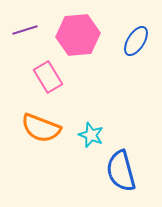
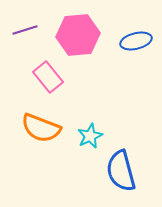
blue ellipse: rotated 44 degrees clockwise
pink rectangle: rotated 8 degrees counterclockwise
cyan star: moved 1 px left, 1 px down; rotated 25 degrees clockwise
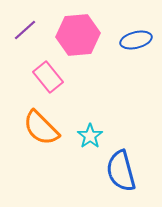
purple line: rotated 25 degrees counterclockwise
blue ellipse: moved 1 px up
orange semicircle: rotated 24 degrees clockwise
cyan star: rotated 10 degrees counterclockwise
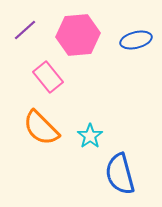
blue semicircle: moved 1 px left, 3 px down
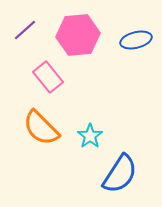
blue semicircle: rotated 132 degrees counterclockwise
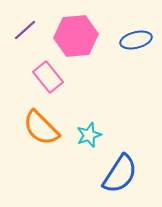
pink hexagon: moved 2 px left, 1 px down
cyan star: moved 1 px left, 1 px up; rotated 15 degrees clockwise
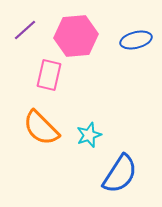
pink rectangle: moved 1 px right, 2 px up; rotated 52 degrees clockwise
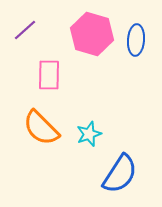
pink hexagon: moved 16 px right, 2 px up; rotated 21 degrees clockwise
blue ellipse: rotated 72 degrees counterclockwise
pink rectangle: rotated 12 degrees counterclockwise
cyan star: moved 1 px up
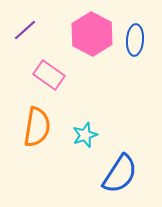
pink hexagon: rotated 12 degrees clockwise
blue ellipse: moved 1 px left
pink rectangle: rotated 56 degrees counterclockwise
orange semicircle: moved 4 px left, 1 px up; rotated 126 degrees counterclockwise
cyan star: moved 4 px left, 1 px down
